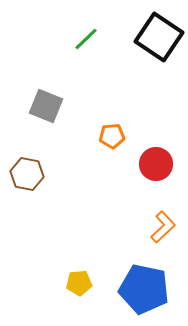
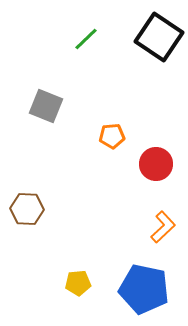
brown hexagon: moved 35 px down; rotated 8 degrees counterclockwise
yellow pentagon: moved 1 px left
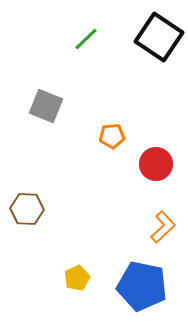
yellow pentagon: moved 1 px left, 5 px up; rotated 20 degrees counterclockwise
blue pentagon: moved 2 px left, 3 px up
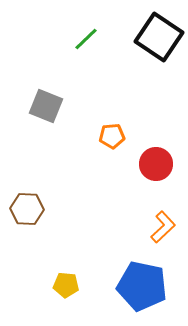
yellow pentagon: moved 11 px left, 7 px down; rotated 30 degrees clockwise
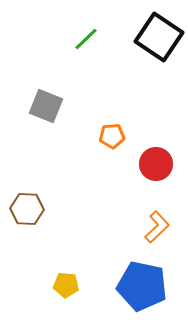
orange L-shape: moved 6 px left
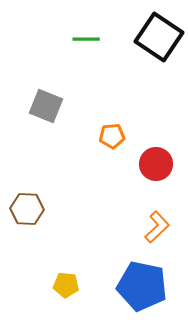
green line: rotated 44 degrees clockwise
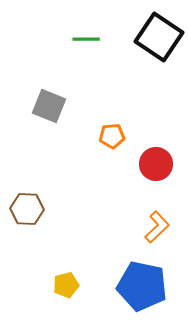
gray square: moved 3 px right
yellow pentagon: rotated 20 degrees counterclockwise
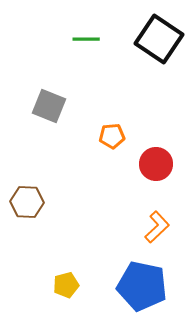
black square: moved 2 px down
brown hexagon: moved 7 px up
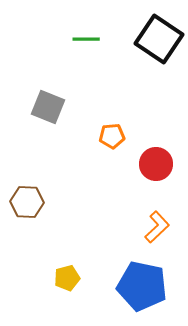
gray square: moved 1 px left, 1 px down
yellow pentagon: moved 1 px right, 7 px up
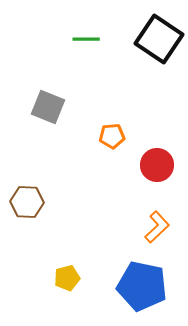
red circle: moved 1 px right, 1 px down
